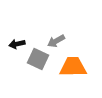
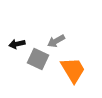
orange trapezoid: moved 3 px down; rotated 60 degrees clockwise
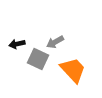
gray arrow: moved 1 px left, 1 px down
orange trapezoid: rotated 12 degrees counterclockwise
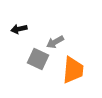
black arrow: moved 2 px right, 15 px up
orange trapezoid: rotated 48 degrees clockwise
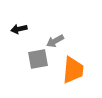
gray arrow: moved 1 px up
gray square: rotated 35 degrees counterclockwise
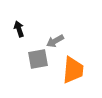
black arrow: rotated 84 degrees clockwise
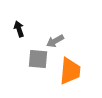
gray square: rotated 15 degrees clockwise
orange trapezoid: moved 3 px left, 1 px down
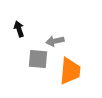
gray arrow: rotated 18 degrees clockwise
